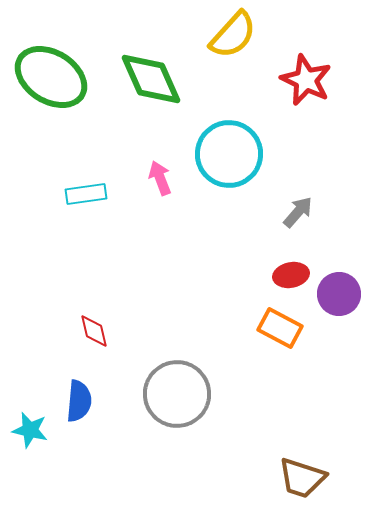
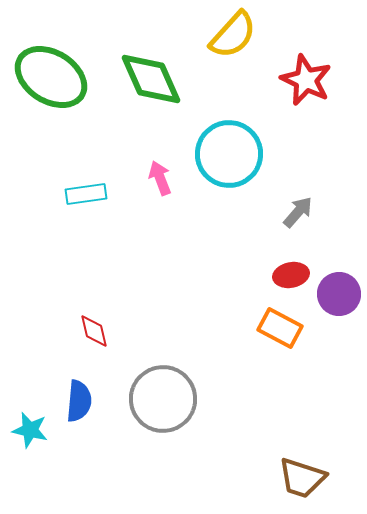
gray circle: moved 14 px left, 5 px down
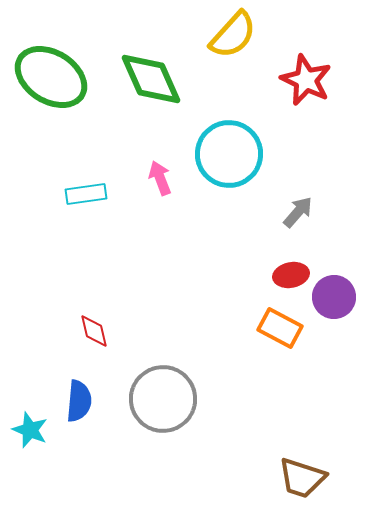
purple circle: moved 5 px left, 3 px down
cyan star: rotated 9 degrees clockwise
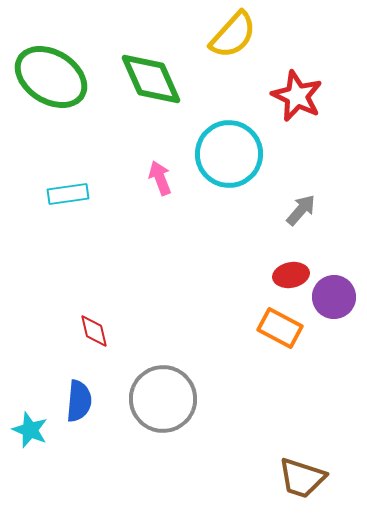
red star: moved 9 px left, 16 px down
cyan rectangle: moved 18 px left
gray arrow: moved 3 px right, 2 px up
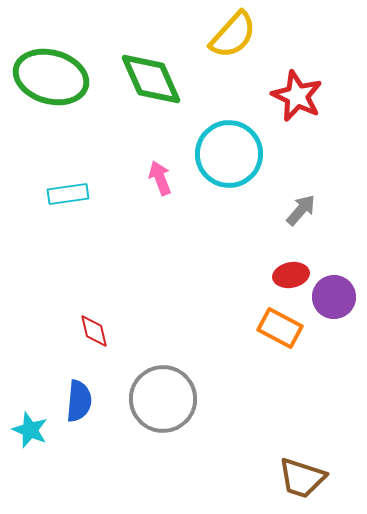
green ellipse: rotated 16 degrees counterclockwise
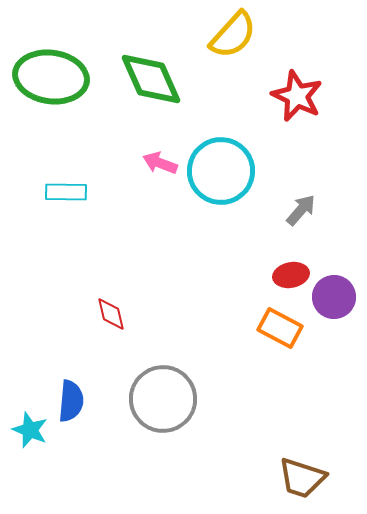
green ellipse: rotated 8 degrees counterclockwise
cyan circle: moved 8 px left, 17 px down
pink arrow: moved 15 px up; rotated 48 degrees counterclockwise
cyan rectangle: moved 2 px left, 2 px up; rotated 9 degrees clockwise
red diamond: moved 17 px right, 17 px up
blue semicircle: moved 8 px left
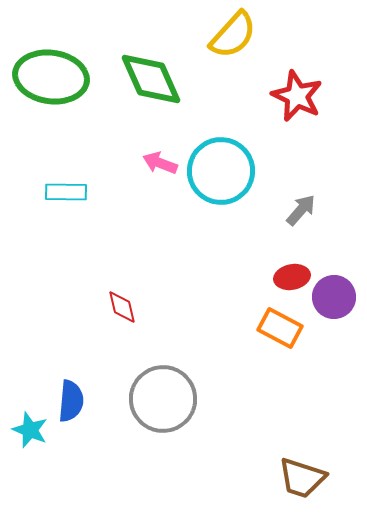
red ellipse: moved 1 px right, 2 px down
red diamond: moved 11 px right, 7 px up
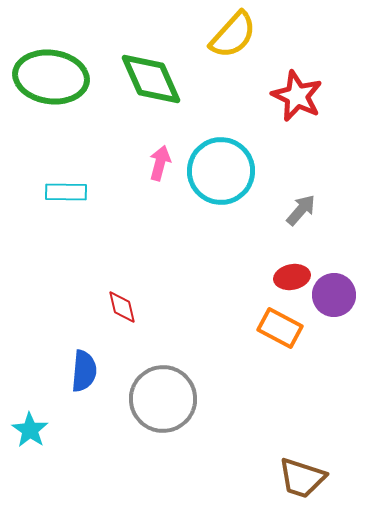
pink arrow: rotated 84 degrees clockwise
purple circle: moved 2 px up
blue semicircle: moved 13 px right, 30 px up
cyan star: rotated 12 degrees clockwise
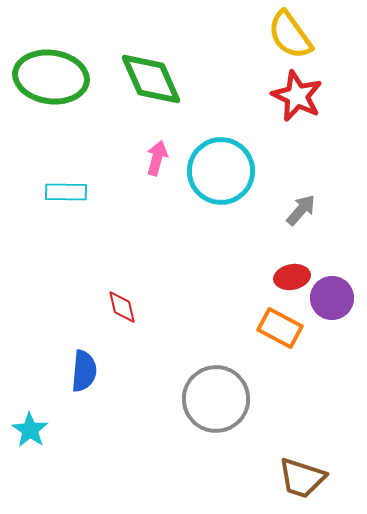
yellow semicircle: moved 57 px right; rotated 102 degrees clockwise
pink arrow: moved 3 px left, 5 px up
purple circle: moved 2 px left, 3 px down
gray circle: moved 53 px right
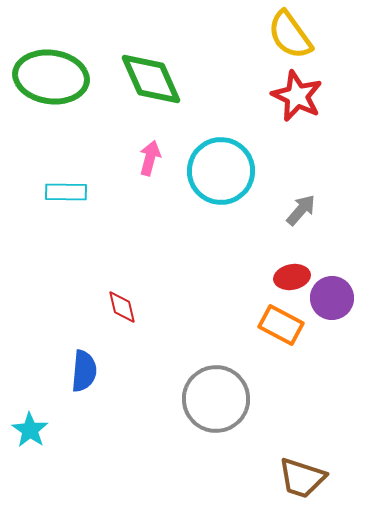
pink arrow: moved 7 px left
orange rectangle: moved 1 px right, 3 px up
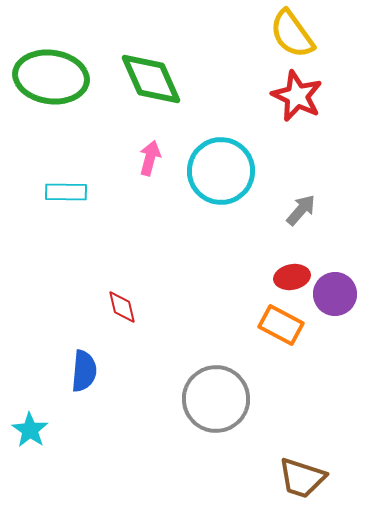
yellow semicircle: moved 2 px right, 1 px up
purple circle: moved 3 px right, 4 px up
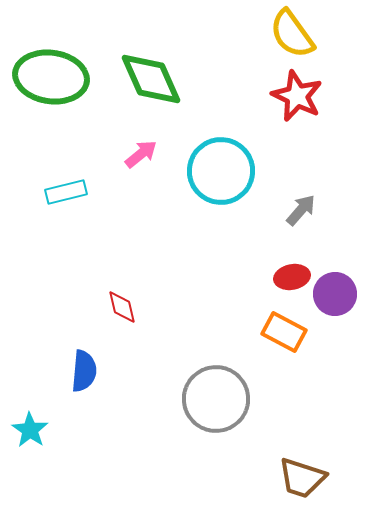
pink arrow: moved 9 px left, 4 px up; rotated 36 degrees clockwise
cyan rectangle: rotated 15 degrees counterclockwise
orange rectangle: moved 3 px right, 7 px down
